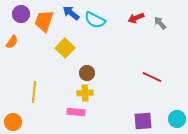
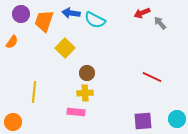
blue arrow: rotated 30 degrees counterclockwise
red arrow: moved 6 px right, 5 px up
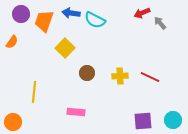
red line: moved 2 px left
yellow cross: moved 35 px right, 17 px up
cyan circle: moved 4 px left, 1 px down
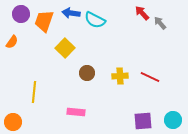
red arrow: rotated 70 degrees clockwise
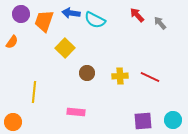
red arrow: moved 5 px left, 2 px down
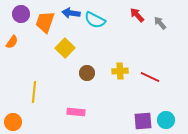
orange trapezoid: moved 1 px right, 1 px down
yellow cross: moved 5 px up
cyan circle: moved 7 px left
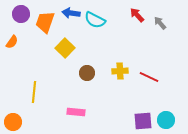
red line: moved 1 px left
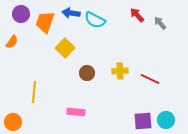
red line: moved 1 px right, 2 px down
